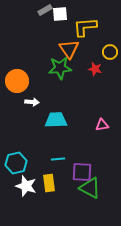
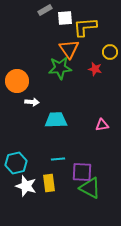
white square: moved 5 px right, 4 px down
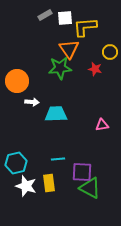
gray rectangle: moved 5 px down
cyan trapezoid: moved 6 px up
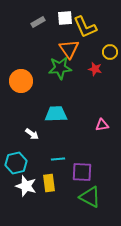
gray rectangle: moved 7 px left, 7 px down
yellow L-shape: rotated 110 degrees counterclockwise
orange circle: moved 4 px right
white arrow: moved 32 px down; rotated 32 degrees clockwise
green triangle: moved 9 px down
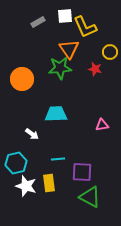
white square: moved 2 px up
orange circle: moved 1 px right, 2 px up
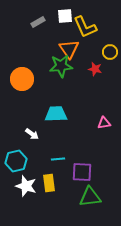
green star: moved 1 px right, 2 px up
pink triangle: moved 2 px right, 2 px up
cyan hexagon: moved 2 px up
green triangle: rotated 35 degrees counterclockwise
